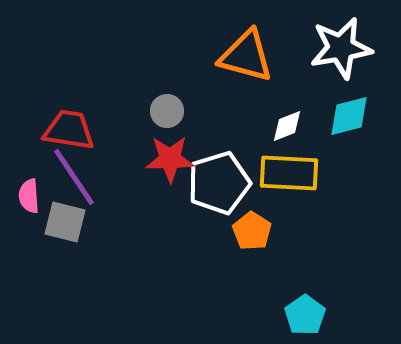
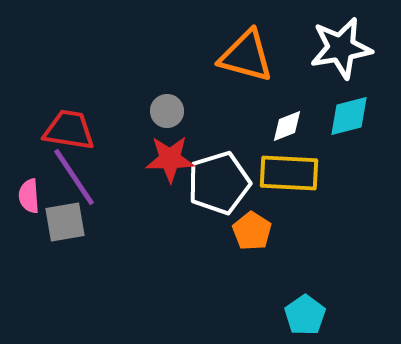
gray square: rotated 24 degrees counterclockwise
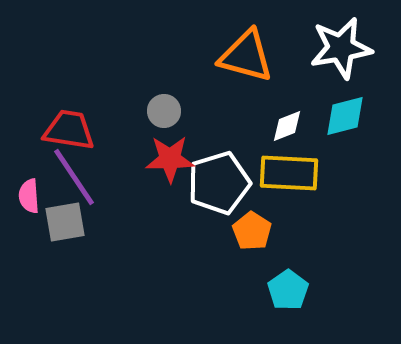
gray circle: moved 3 px left
cyan diamond: moved 4 px left
cyan pentagon: moved 17 px left, 25 px up
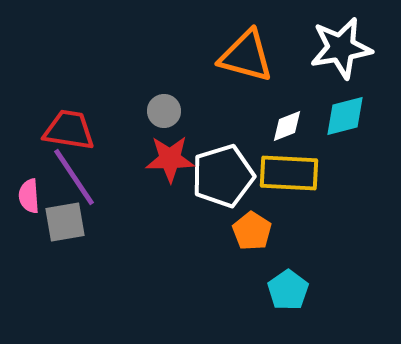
white pentagon: moved 4 px right, 7 px up
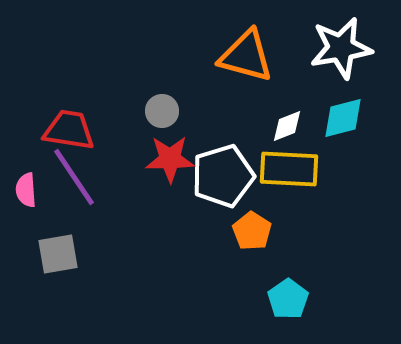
gray circle: moved 2 px left
cyan diamond: moved 2 px left, 2 px down
yellow rectangle: moved 4 px up
pink semicircle: moved 3 px left, 6 px up
gray square: moved 7 px left, 32 px down
cyan pentagon: moved 9 px down
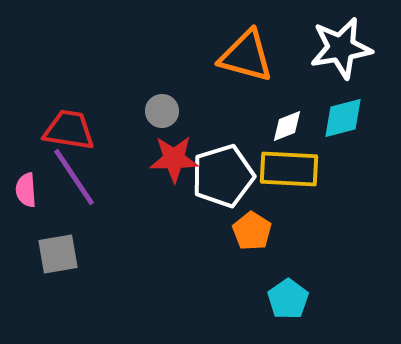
red star: moved 4 px right
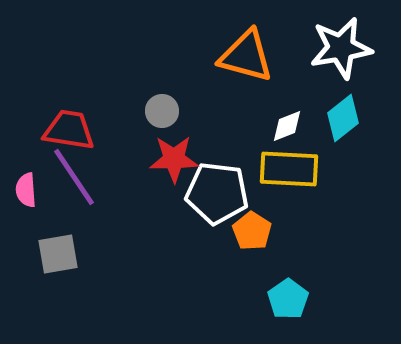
cyan diamond: rotated 24 degrees counterclockwise
white pentagon: moved 6 px left, 17 px down; rotated 24 degrees clockwise
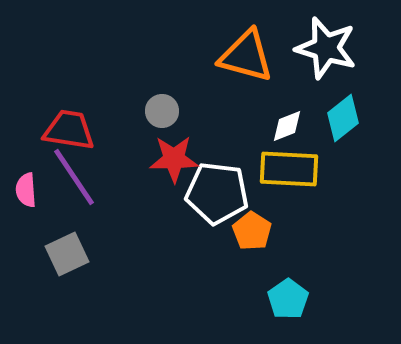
white star: moved 15 px left; rotated 26 degrees clockwise
gray square: moved 9 px right; rotated 15 degrees counterclockwise
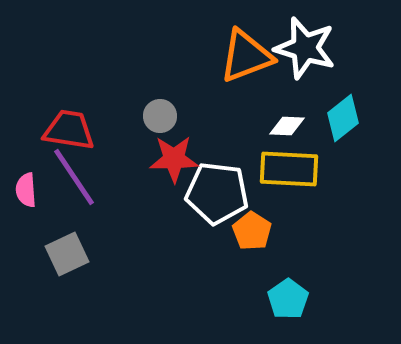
white star: moved 21 px left
orange triangle: rotated 36 degrees counterclockwise
gray circle: moved 2 px left, 5 px down
white diamond: rotated 24 degrees clockwise
